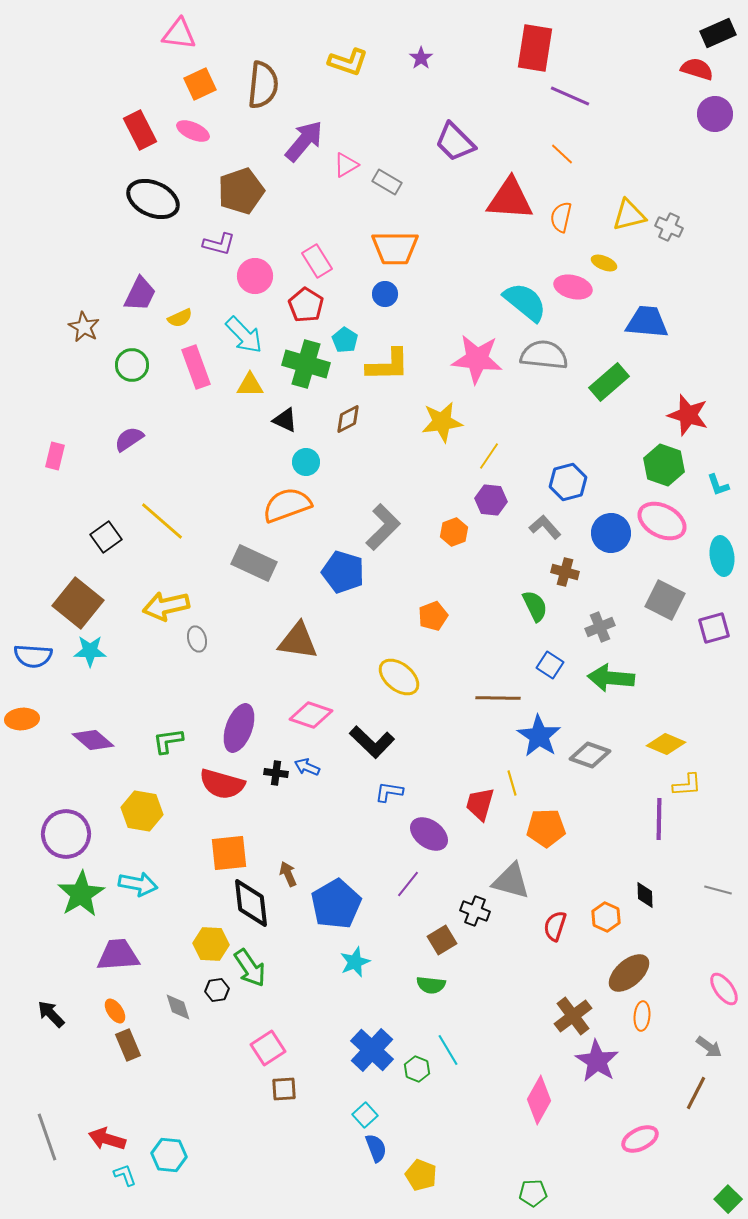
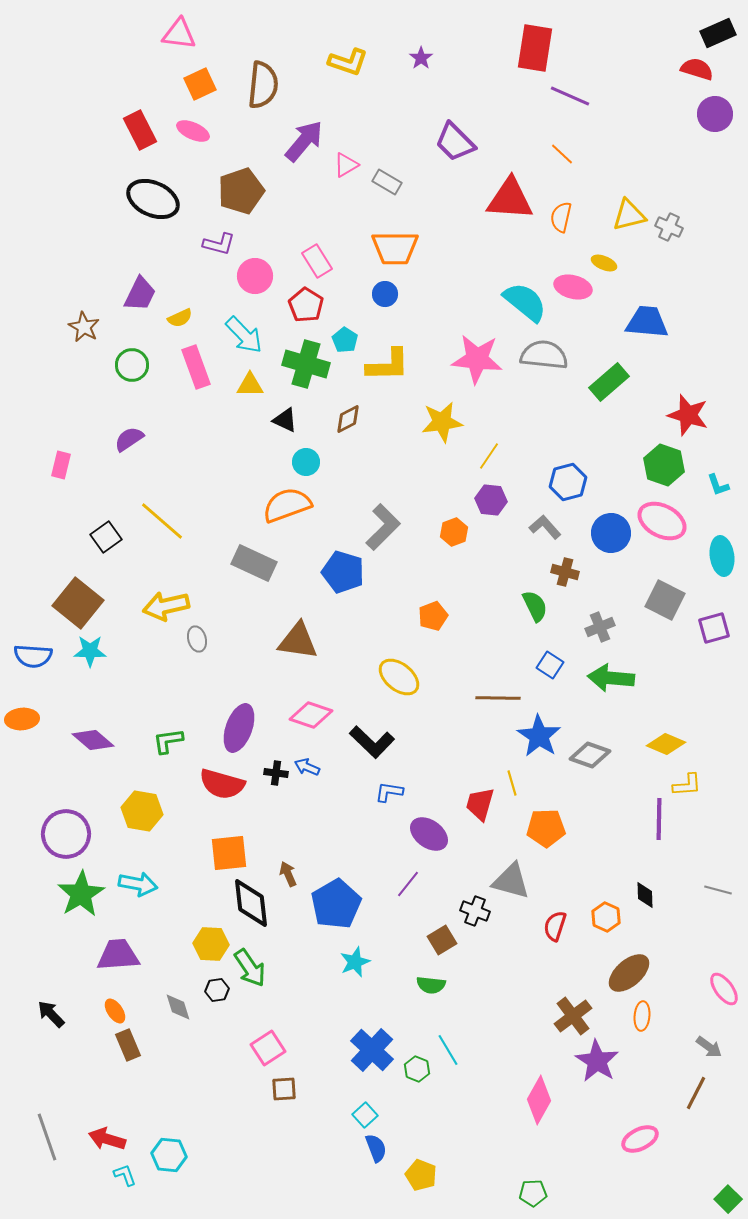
pink rectangle at (55, 456): moved 6 px right, 9 px down
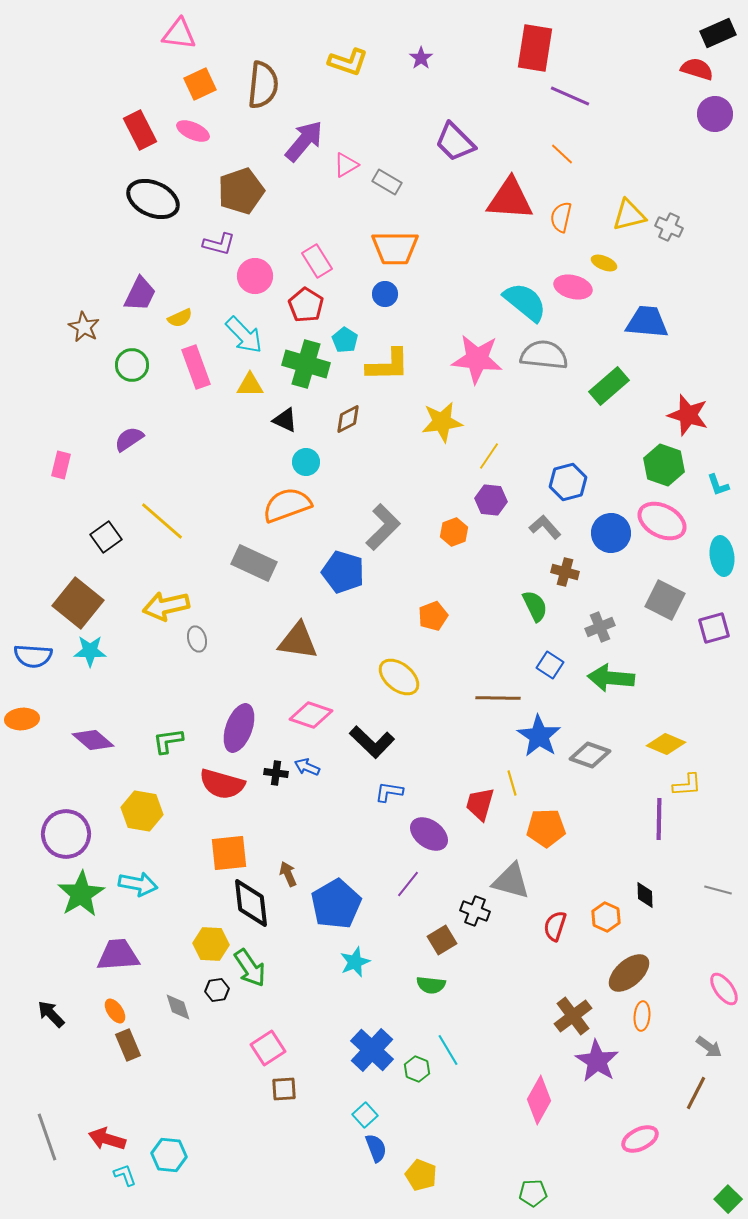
green rectangle at (609, 382): moved 4 px down
